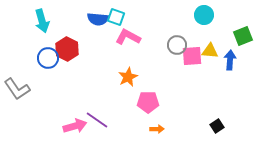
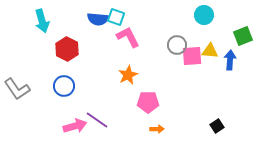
pink L-shape: rotated 35 degrees clockwise
blue circle: moved 16 px right, 28 px down
orange star: moved 2 px up
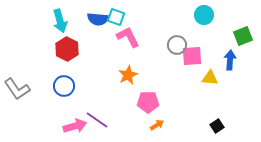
cyan arrow: moved 18 px right
yellow triangle: moved 27 px down
orange arrow: moved 4 px up; rotated 32 degrees counterclockwise
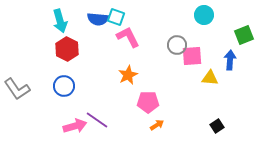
green square: moved 1 px right, 1 px up
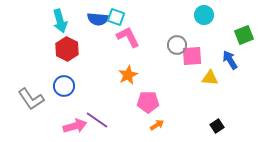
blue arrow: rotated 36 degrees counterclockwise
gray L-shape: moved 14 px right, 10 px down
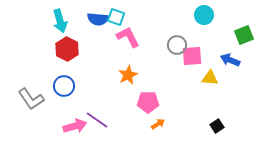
blue arrow: rotated 36 degrees counterclockwise
orange arrow: moved 1 px right, 1 px up
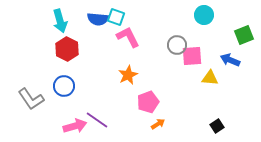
pink pentagon: rotated 20 degrees counterclockwise
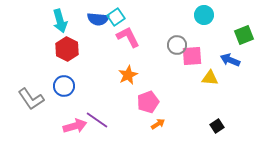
cyan square: rotated 36 degrees clockwise
